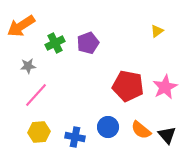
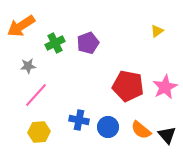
blue cross: moved 4 px right, 17 px up
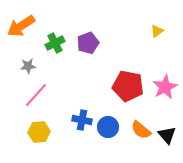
blue cross: moved 3 px right
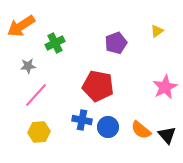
purple pentagon: moved 28 px right
red pentagon: moved 30 px left
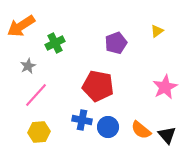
gray star: rotated 21 degrees counterclockwise
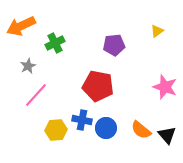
orange arrow: rotated 8 degrees clockwise
purple pentagon: moved 2 px left, 2 px down; rotated 15 degrees clockwise
pink star: rotated 25 degrees counterclockwise
blue circle: moved 2 px left, 1 px down
yellow hexagon: moved 17 px right, 2 px up
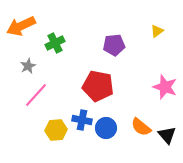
orange semicircle: moved 3 px up
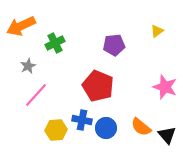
red pentagon: rotated 12 degrees clockwise
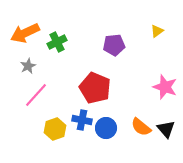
orange arrow: moved 4 px right, 7 px down
green cross: moved 2 px right, 1 px up
red pentagon: moved 3 px left, 2 px down
yellow hexagon: moved 1 px left, 1 px up; rotated 15 degrees counterclockwise
black triangle: moved 1 px left, 6 px up
